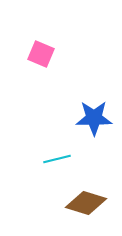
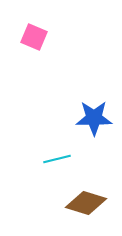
pink square: moved 7 px left, 17 px up
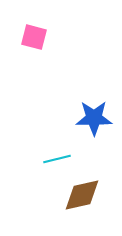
pink square: rotated 8 degrees counterclockwise
brown diamond: moved 4 px left, 8 px up; rotated 30 degrees counterclockwise
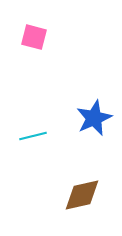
blue star: rotated 24 degrees counterclockwise
cyan line: moved 24 px left, 23 px up
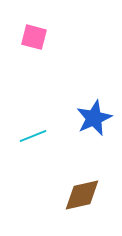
cyan line: rotated 8 degrees counterclockwise
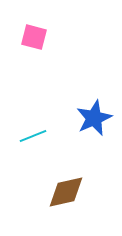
brown diamond: moved 16 px left, 3 px up
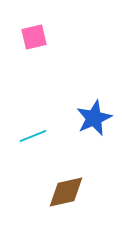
pink square: rotated 28 degrees counterclockwise
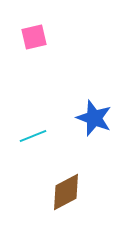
blue star: rotated 27 degrees counterclockwise
brown diamond: rotated 15 degrees counterclockwise
